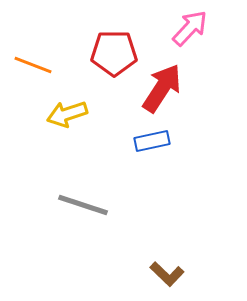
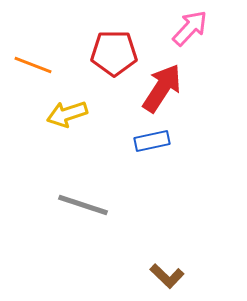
brown L-shape: moved 2 px down
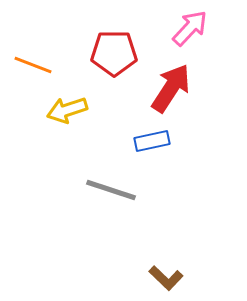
red arrow: moved 9 px right
yellow arrow: moved 4 px up
gray line: moved 28 px right, 15 px up
brown L-shape: moved 1 px left, 2 px down
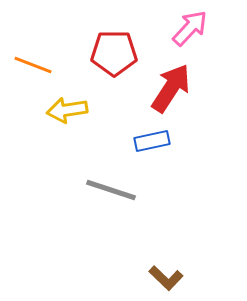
yellow arrow: rotated 9 degrees clockwise
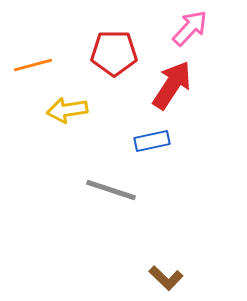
orange line: rotated 36 degrees counterclockwise
red arrow: moved 1 px right, 3 px up
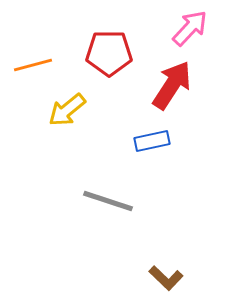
red pentagon: moved 5 px left
yellow arrow: rotated 30 degrees counterclockwise
gray line: moved 3 px left, 11 px down
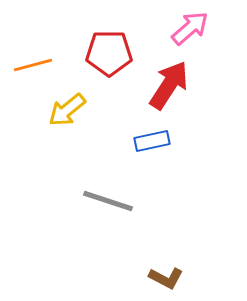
pink arrow: rotated 6 degrees clockwise
red arrow: moved 3 px left
brown L-shape: rotated 16 degrees counterclockwise
